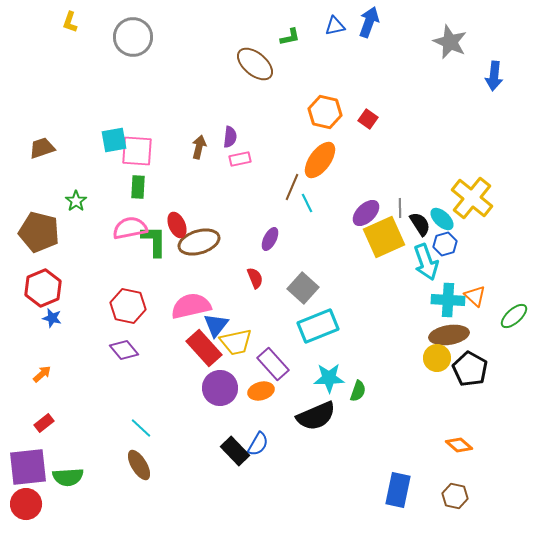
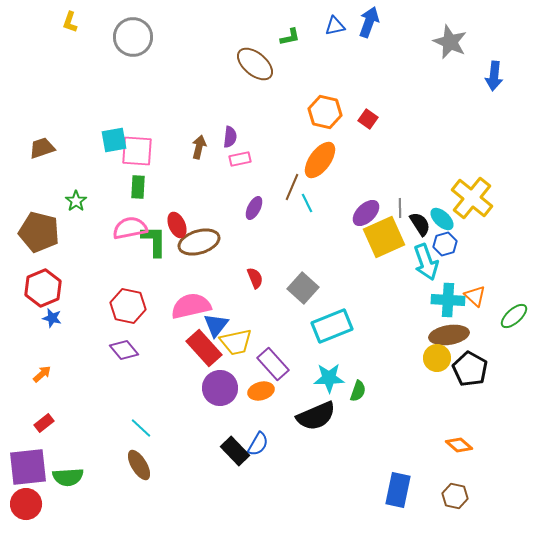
purple ellipse at (270, 239): moved 16 px left, 31 px up
cyan rectangle at (318, 326): moved 14 px right
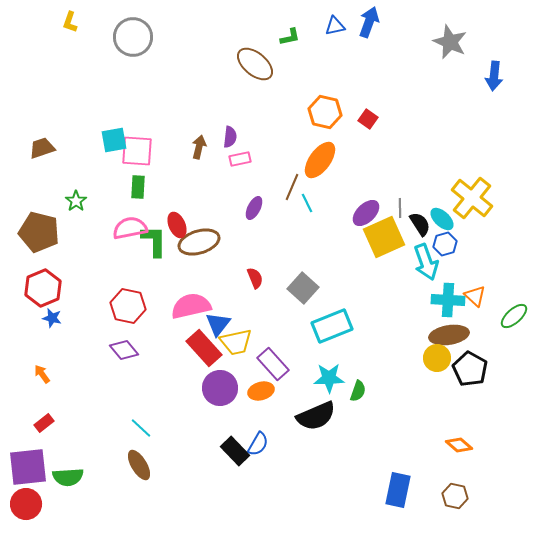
blue triangle at (216, 325): moved 2 px right, 1 px up
orange arrow at (42, 374): rotated 84 degrees counterclockwise
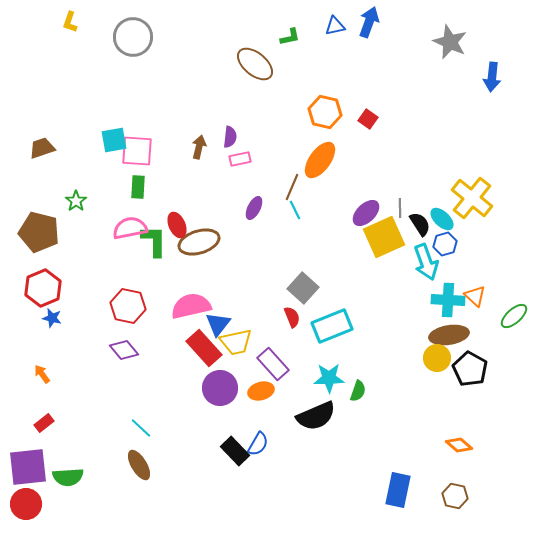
blue arrow at (494, 76): moved 2 px left, 1 px down
cyan line at (307, 203): moved 12 px left, 7 px down
red semicircle at (255, 278): moved 37 px right, 39 px down
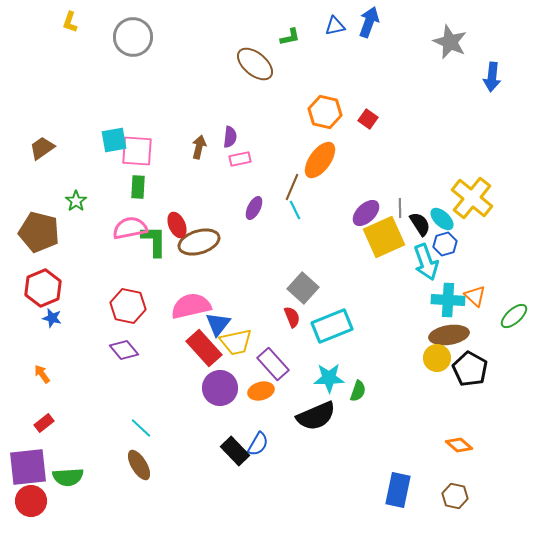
brown trapezoid at (42, 148): rotated 16 degrees counterclockwise
red circle at (26, 504): moved 5 px right, 3 px up
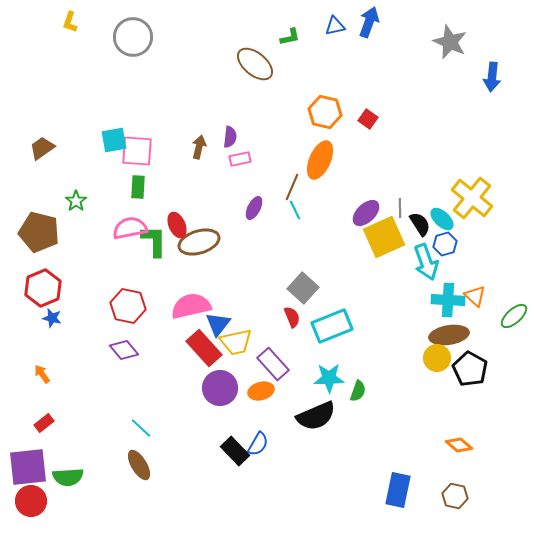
orange ellipse at (320, 160): rotated 12 degrees counterclockwise
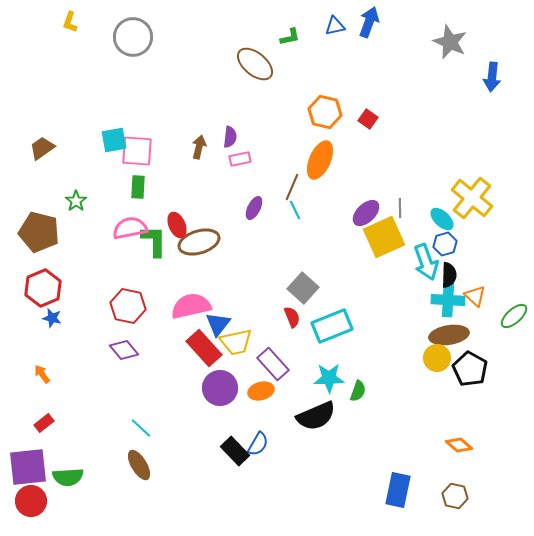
black semicircle at (420, 224): moved 29 px right, 51 px down; rotated 35 degrees clockwise
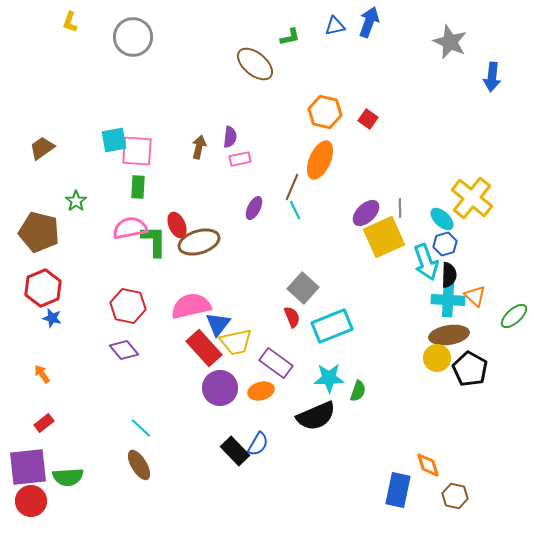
purple rectangle at (273, 364): moved 3 px right, 1 px up; rotated 12 degrees counterclockwise
orange diamond at (459, 445): moved 31 px left, 20 px down; rotated 32 degrees clockwise
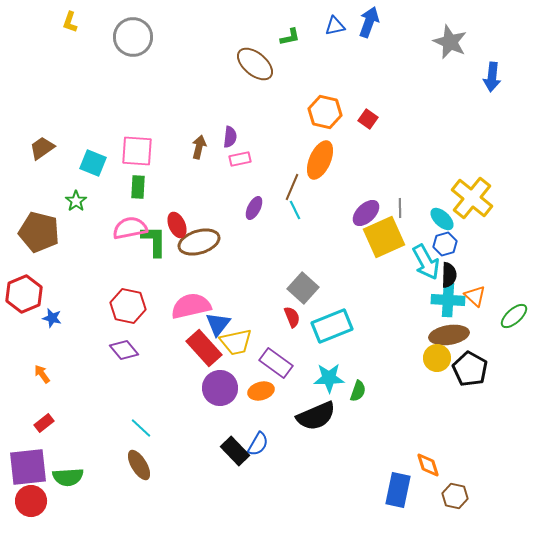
cyan square at (114, 140): moved 21 px left, 23 px down; rotated 32 degrees clockwise
cyan arrow at (426, 262): rotated 9 degrees counterclockwise
red hexagon at (43, 288): moved 19 px left, 6 px down
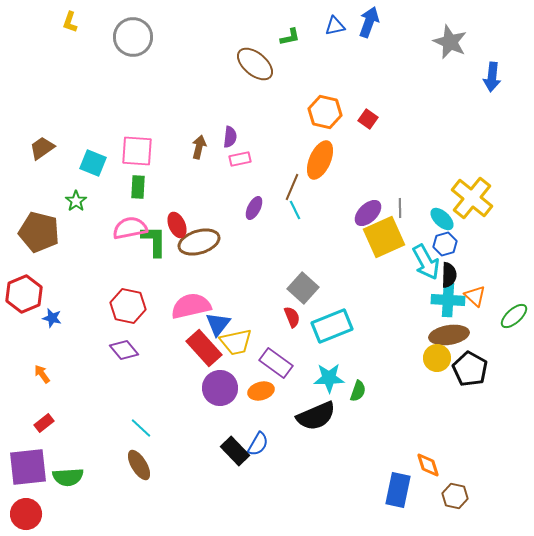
purple ellipse at (366, 213): moved 2 px right
red circle at (31, 501): moved 5 px left, 13 px down
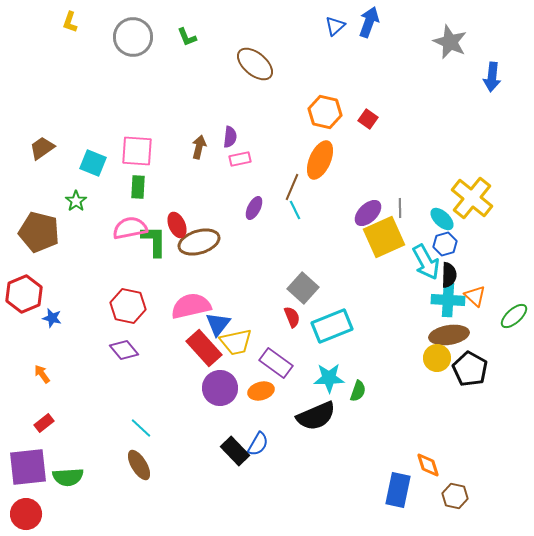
blue triangle at (335, 26): rotated 30 degrees counterclockwise
green L-shape at (290, 37): moved 103 px left; rotated 80 degrees clockwise
